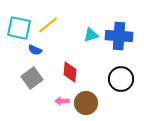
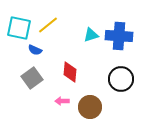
brown circle: moved 4 px right, 4 px down
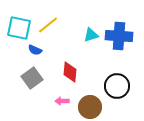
black circle: moved 4 px left, 7 px down
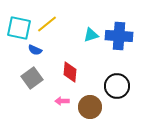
yellow line: moved 1 px left, 1 px up
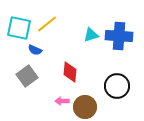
gray square: moved 5 px left, 2 px up
brown circle: moved 5 px left
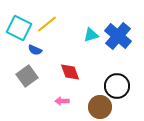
cyan square: rotated 15 degrees clockwise
blue cross: moved 1 px left; rotated 36 degrees clockwise
red diamond: rotated 25 degrees counterclockwise
brown circle: moved 15 px right
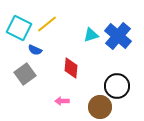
red diamond: moved 1 px right, 4 px up; rotated 25 degrees clockwise
gray square: moved 2 px left, 2 px up
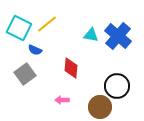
cyan triangle: rotated 28 degrees clockwise
pink arrow: moved 1 px up
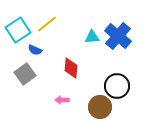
cyan square: moved 1 px left, 2 px down; rotated 30 degrees clockwise
cyan triangle: moved 1 px right, 2 px down; rotated 14 degrees counterclockwise
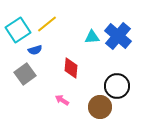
blue semicircle: rotated 40 degrees counterclockwise
pink arrow: rotated 32 degrees clockwise
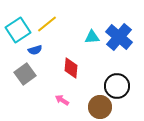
blue cross: moved 1 px right, 1 px down
